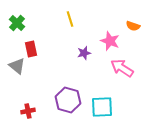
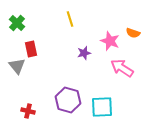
orange semicircle: moved 7 px down
gray triangle: rotated 12 degrees clockwise
red cross: rotated 24 degrees clockwise
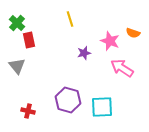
red rectangle: moved 2 px left, 9 px up
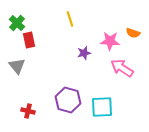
pink star: rotated 18 degrees counterclockwise
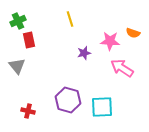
green cross: moved 1 px right, 2 px up; rotated 21 degrees clockwise
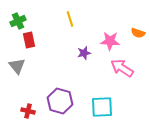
orange semicircle: moved 5 px right
purple hexagon: moved 8 px left, 1 px down
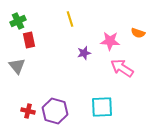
purple hexagon: moved 5 px left, 10 px down
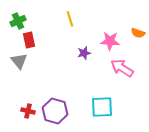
gray triangle: moved 2 px right, 5 px up
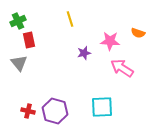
gray triangle: moved 2 px down
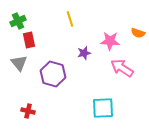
cyan square: moved 1 px right, 1 px down
purple hexagon: moved 2 px left, 37 px up
